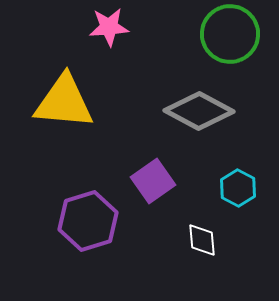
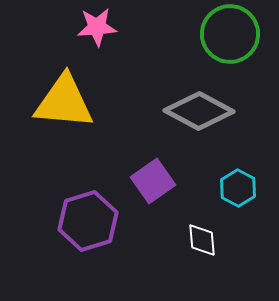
pink star: moved 12 px left
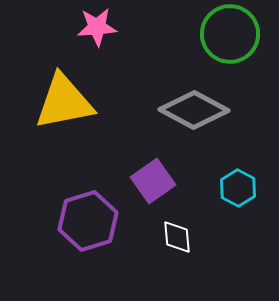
yellow triangle: rotated 16 degrees counterclockwise
gray diamond: moved 5 px left, 1 px up
white diamond: moved 25 px left, 3 px up
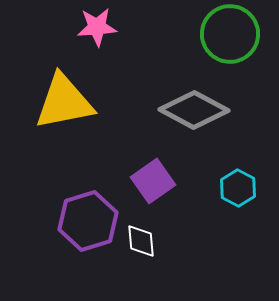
white diamond: moved 36 px left, 4 px down
